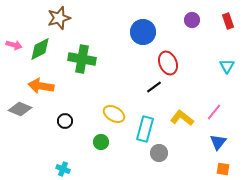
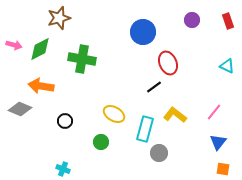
cyan triangle: rotated 35 degrees counterclockwise
yellow L-shape: moved 7 px left, 3 px up
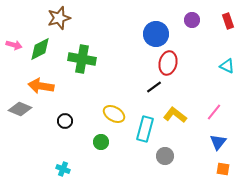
blue circle: moved 13 px right, 2 px down
red ellipse: rotated 35 degrees clockwise
gray circle: moved 6 px right, 3 px down
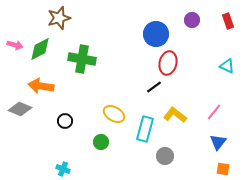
pink arrow: moved 1 px right
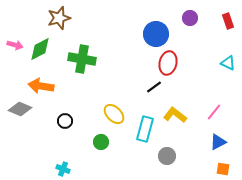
purple circle: moved 2 px left, 2 px up
cyan triangle: moved 1 px right, 3 px up
yellow ellipse: rotated 15 degrees clockwise
blue triangle: rotated 24 degrees clockwise
gray circle: moved 2 px right
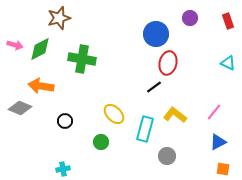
gray diamond: moved 1 px up
cyan cross: rotated 32 degrees counterclockwise
